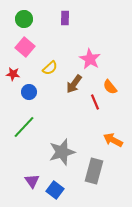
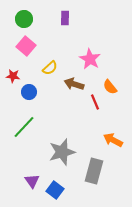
pink square: moved 1 px right, 1 px up
red star: moved 2 px down
brown arrow: rotated 72 degrees clockwise
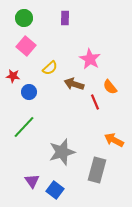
green circle: moved 1 px up
orange arrow: moved 1 px right
gray rectangle: moved 3 px right, 1 px up
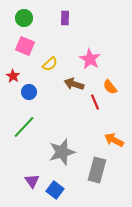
pink square: moved 1 px left; rotated 18 degrees counterclockwise
yellow semicircle: moved 4 px up
red star: rotated 24 degrees clockwise
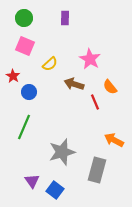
green line: rotated 20 degrees counterclockwise
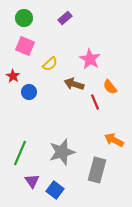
purple rectangle: rotated 48 degrees clockwise
green line: moved 4 px left, 26 px down
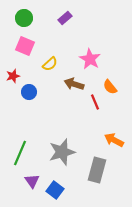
red star: rotated 24 degrees clockwise
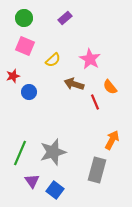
yellow semicircle: moved 3 px right, 4 px up
orange arrow: moved 2 px left; rotated 90 degrees clockwise
gray star: moved 9 px left
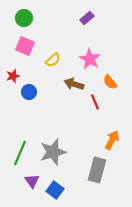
purple rectangle: moved 22 px right
orange semicircle: moved 5 px up
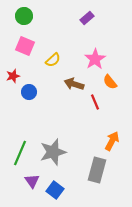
green circle: moved 2 px up
pink star: moved 5 px right; rotated 10 degrees clockwise
orange arrow: moved 1 px down
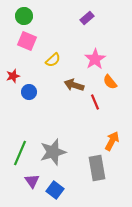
pink square: moved 2 px right, 5 px up
brown arrow: moved 1 px down
gray rectangle: moved 2 px up; rotated 25 degrees counterclockwise
